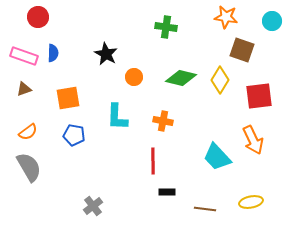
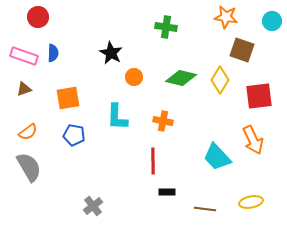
black star: moved 5 px right, 1 px up
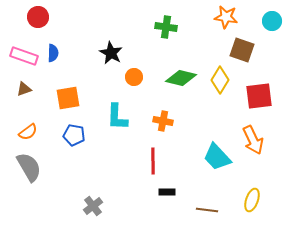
yellow ellipse: moved 1 px right, 2 px up; rotated 60 degrees counterclockwise
brown line: moved 2 px right, 1 px down
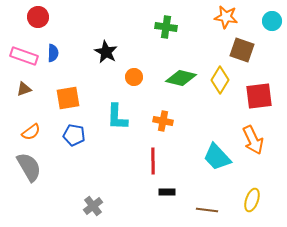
black star: moved 5 px left, 1 px up
orange semicircle: moved 3 px right
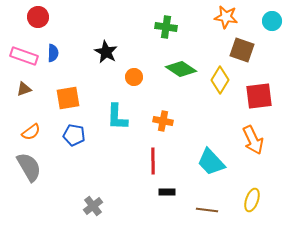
green diamond: moved 9 px up; rotated 20 degrees clockwise
cyan trapezoid: moved 6 px left, 5 px down
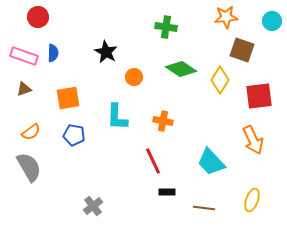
orange star: rotated 15 degrees counterclockwise
red line: rotated 24 degrees counterclockwise
brown line: moved 3 px left, 2 px up
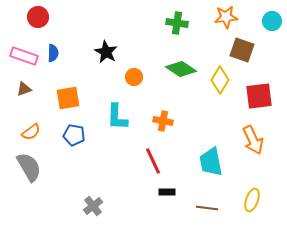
green cross: moved 11 px right, 4 px up
cyan trapezoid: rotated 32 degrees clockwise
brown line: moved 3 px right
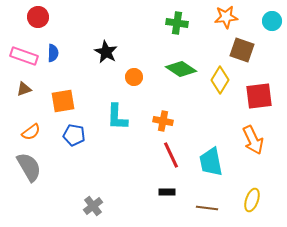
orange square: moved 5 px left, 3 px down
red line: moved 18 px right, 6 px up
